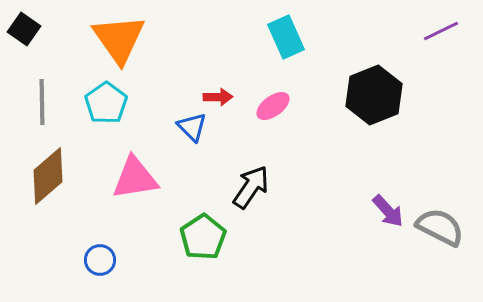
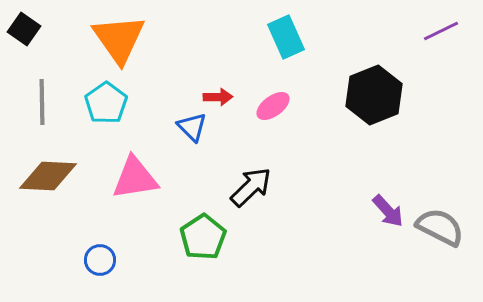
brown diamond: rotated 44 degrees clockwise
black arrow: rotated 12 degrees clockwise
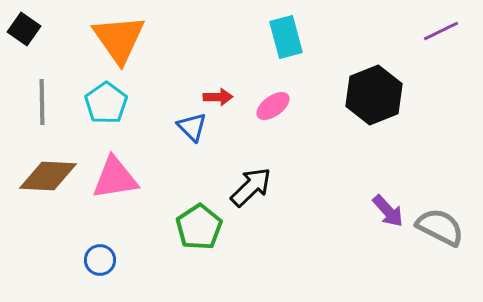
cyan rectangle: rotated 9 degrees clockwise
pink triangle: moved 20 px left
green pentagon: moved 4 px left, 10 px up
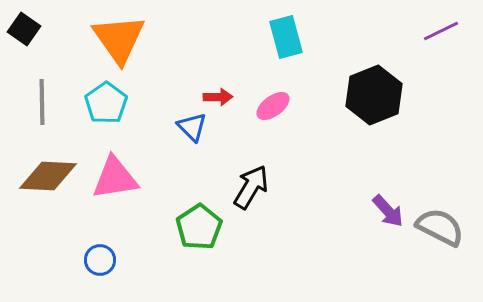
black arrow: rotated 15 degrees counterclockwise
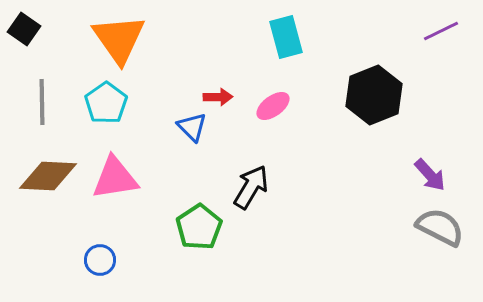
purple arrow: moved 42 px right, 36 px up
